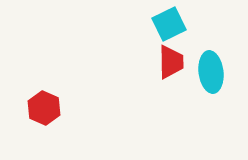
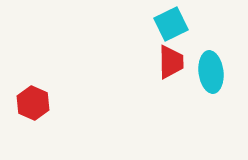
cyan square: moved 2 px right
red hexagon: moved 11 px left, 5 px up
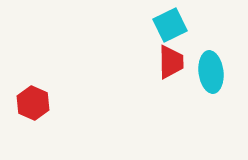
cyan square: moved 1 px left, 1 px down
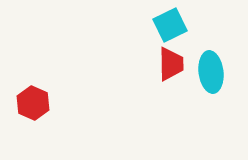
red trapezoid: moved 2 px down
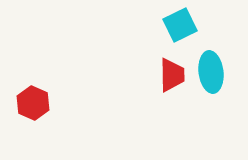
cyan square: moved 10 px right
red trapezoid: moved 1 px right, 11 px down
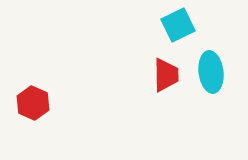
cyan square: moved 2 px left
red trapezoid: moved 6 px left
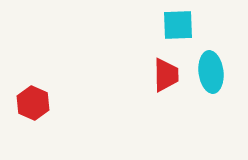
cyan square: rotated 24 degrees clockwise
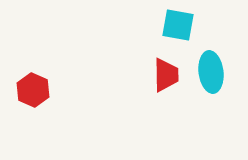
cyan square: rotated 12 degrees clockwise
red hexagon: moved 13 px up
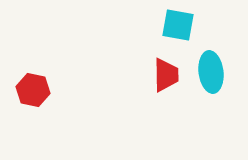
red hexagon: rotated 12 degrees counterclockwise
